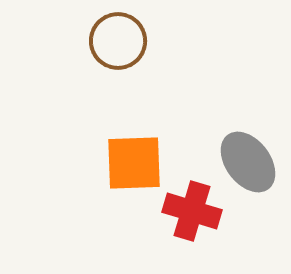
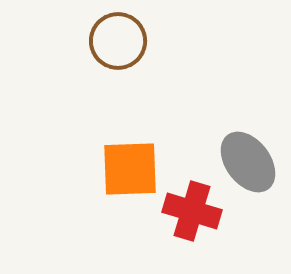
orange square: moved 4 px left, 6 px down
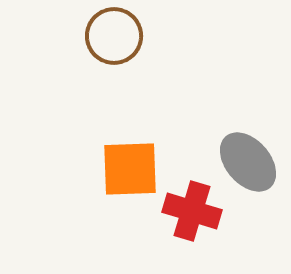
brown circle: moved 4 px left, 5 px up
gray ellipse: rotated 4 degrees counterclockwise
